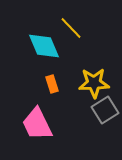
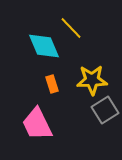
yellow star: moved 2 px left, 3 px up
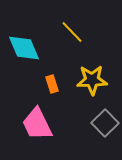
yellow line: moved 1 px right, 4 px down
cyan diamond: moved 20 px left, 2 px down
gray square: moved 13 px down; rotated 12 degrees counterclockwise
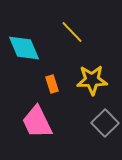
pink trapezoid: moved 2 px up
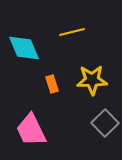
yellow line: rotated 60 degrees counterclockwise
pink trapezoid: moved 6 px left, 8 px down
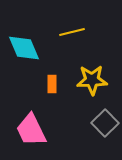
orange rectangle: rotated 18 degrees clockwise
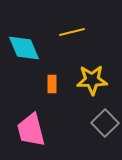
pink trapezoid: rotated 12 degrees clockwise
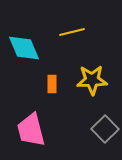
gray square: moved 6 px down
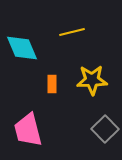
cyan diamond: moved 2 px left
pink trapezoid: moved 3 px left
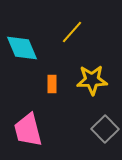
yellow line: rotated 35 degrees counterclockwise
